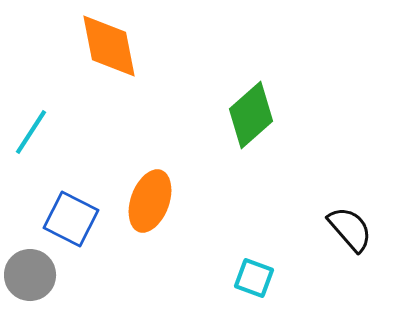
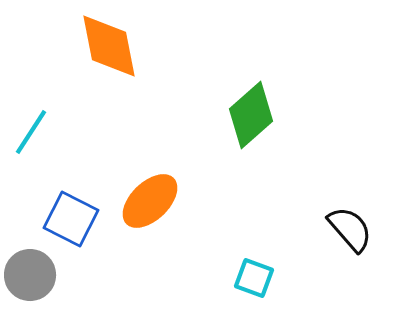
orange ellipse: rotated 26 degrees clockwise
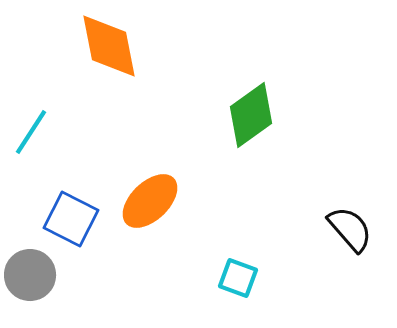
green diamond: rotated 6 degrees clockwise
cyan square: moved 16 px left
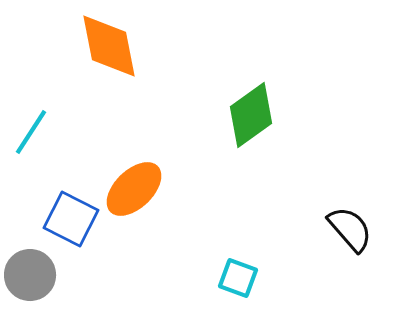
orange ellipse: moved 16 px left, 12 px up
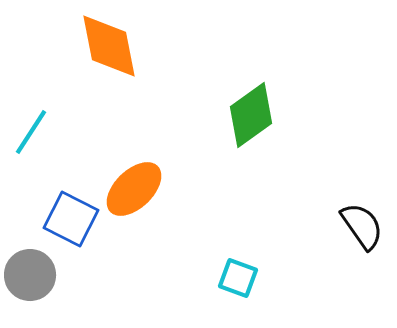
black semicircle: moved 12 px right, 3 px up; rotated 6 degrees clockwise
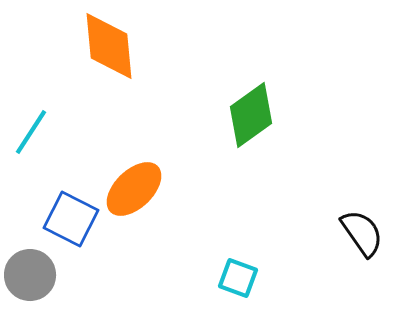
orange diamond: rotated 6 degrees clockwise
black semicircle: moved 7 px down
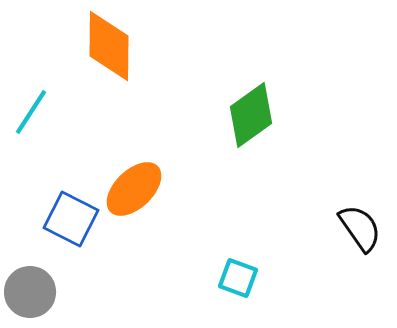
orange diamond: rotated 6 degrees clockwise
cyan line: moved 20 px up
black semicircle: moved 2 px left, 5 px up
gray circle: moved 17 px down
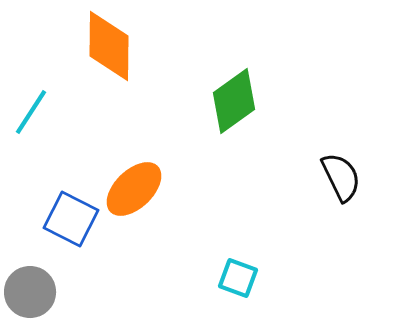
green diamond: moved 17 px left, 14 px up
black semicircle: moved 19 px left, 51 px up; rotated 9 degrees clockwise
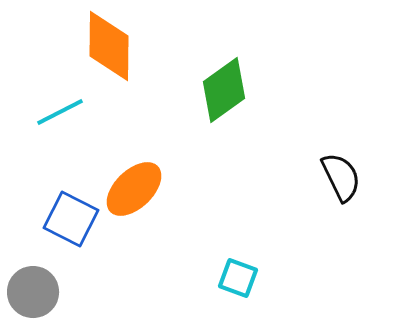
green diamond: moved 10 px left, 11 px up
cyan line: moved 29 px right; rotated 30 degrees clockwise
gray circle: moved 3 px right
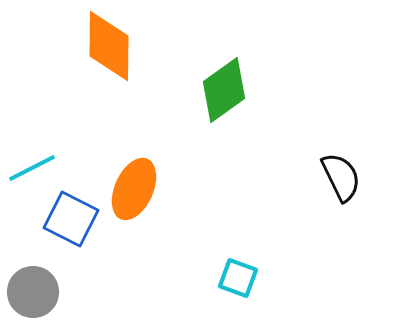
cyan line: moved 28 px left, 56 px down
orange ellipse: rotated 22 degrees counterclockwise
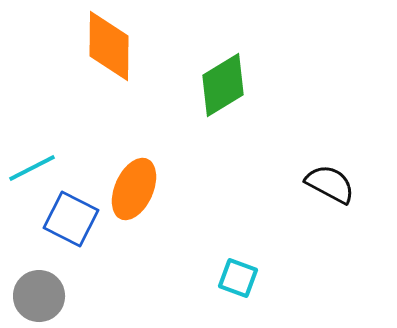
green diamond: moved 1 px left, 5 px up; rotated 4 degrees clockwise
black semicircle: moved 11 px left, 7 px down; rotated 36 degrees counterclockwise
gray circle: moved 6 px right, 4 px down
